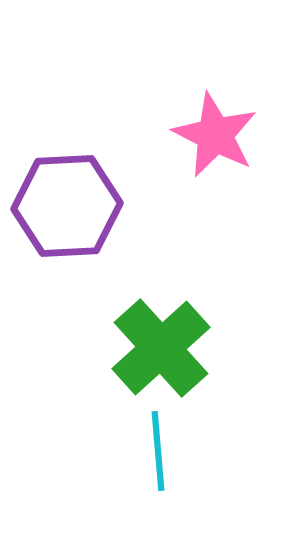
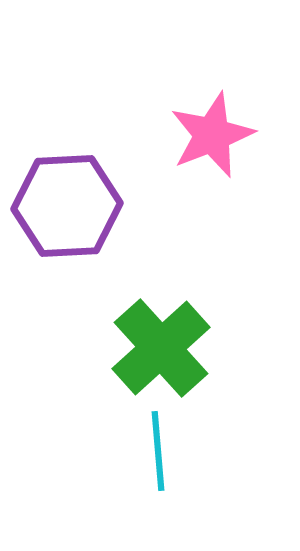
pink star: moved 3 px left; rotated 24 degrees clockwise
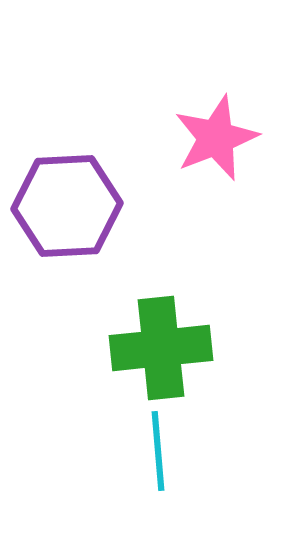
pink star: moved 4 px right, 3 px down
green cross: rotated 36 degrees clockwise
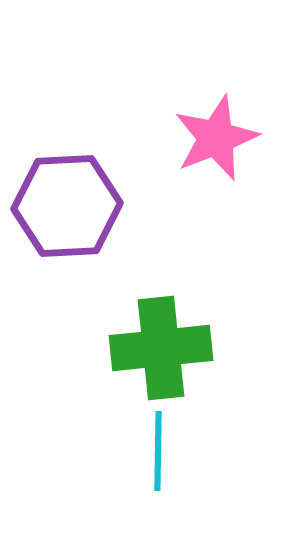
cyan line: rotated 6 degrees clockwise
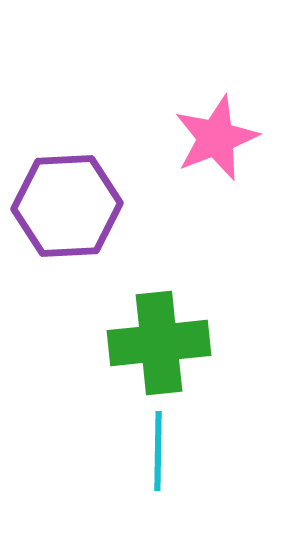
green cross: moved 2 px left, 5 px up
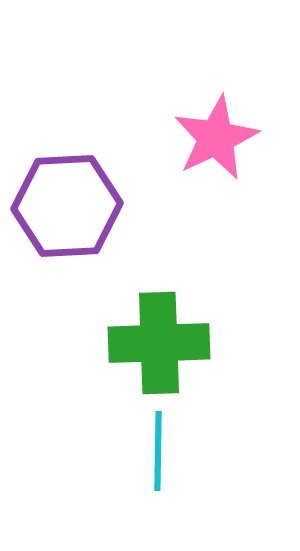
pink star: rotated 4 degrees counterclockwise
green cross: rotated 4 degrees clockwise
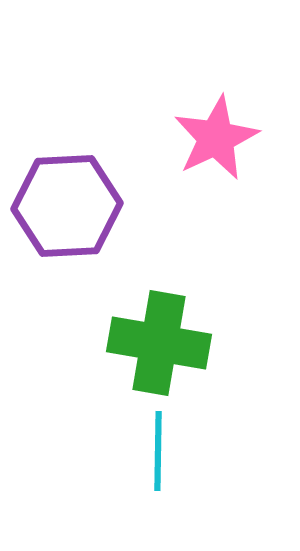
green cross: rotated 12 degrees clockwise
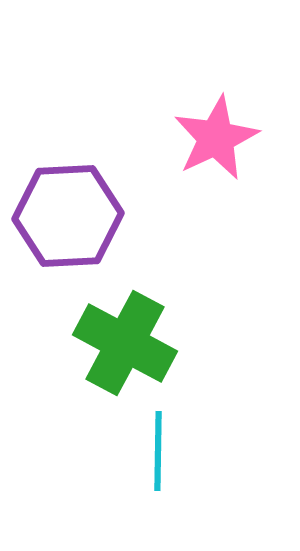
purple hexagon: moved 1 px right, 10 px down
green cross: moved 34 px left; rotated 18 degrees clockwise
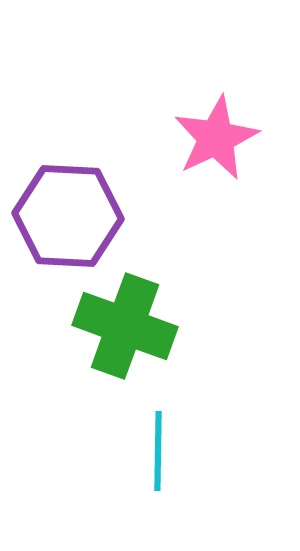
purple hexagon: rotated 6 degrees clockwise
green cross: moved 17 px up; rotated 8 degrees counterclockwise
